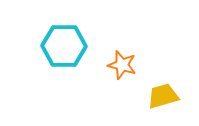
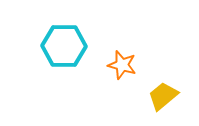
yellow trapezoid: rotated 24 degrees counterclockwise
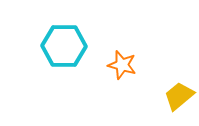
yellow trapezoid: moved 16 px right
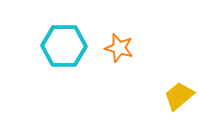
orange star: moved 3 px left, 17 px up
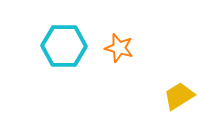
yellow trapezoid: rotated 8 degrees clockwise
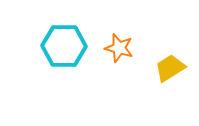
yellow trapezoid: moved 9 px left, 28 px up
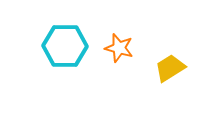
cyan hexagon: moved 1 px right
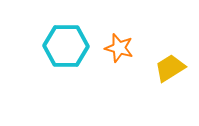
cyan hexagon: moved 1 px right
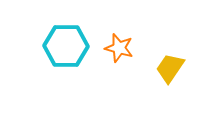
yellow trapezoid: rotated 24 degrees counterclockwise
